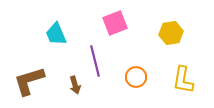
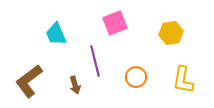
brown L-shape: rotated 20 degrees counterclockwise
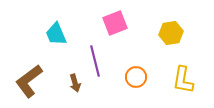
brown arrow: moved 2 px up
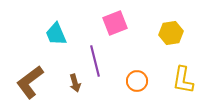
orange circle: moved 1 px right, 4 px down
brown L-shape: moved 1 px right, 1 px down
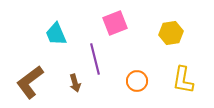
purple line: moved 2 px up
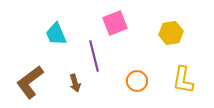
purple line: moved 1 px left, 3 px up
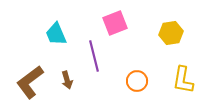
brown arrow: moved 8 px left, 3 px up
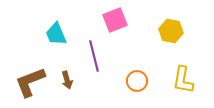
pink square: moved 3 px up
yellow hexagon: moved 2 px up; rotated 20 degrees clockwise
brown L-shape: rotated 16 degrees clockwise
